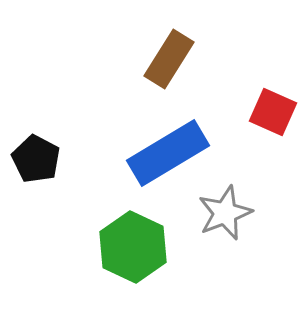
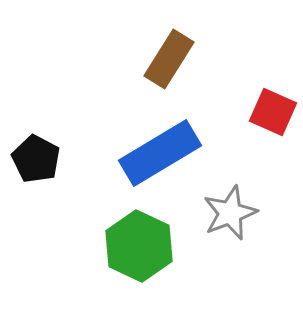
blue rectangle: moved 8 px left
gray star: moved 5 px right
green hexagon: moved 6 px right, 1 px up
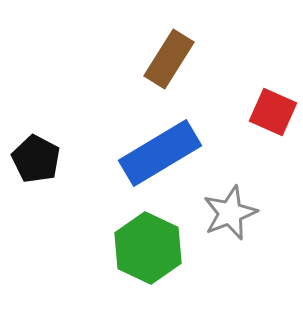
green hexagon: moved 9 px right, 2 px down
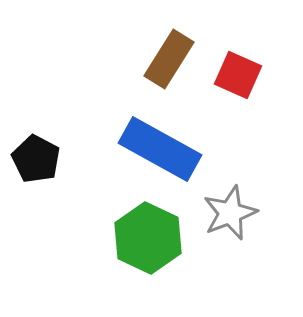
red square: moved 35 px left, 37 px up
blue rectangle: moved 4 px up; rotated 60 degrees clockwise
green hexagon: moved 10 px up
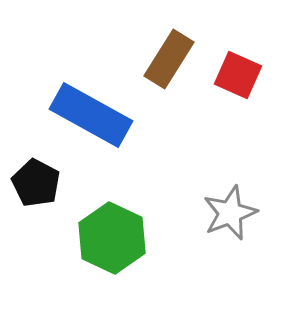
blue rectangle: moved 69 px left, 34 px up
black pentagon: moved 24 px down
green hexagon: moved 36 px left
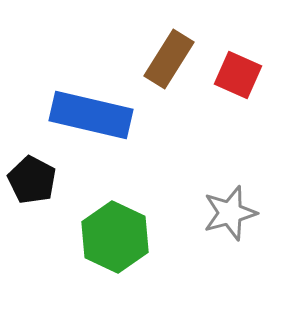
blue rectangle: rotated 16 degrees counterclockwise
black pentagon: moved 4 px left, 3 px up
gray star: rotated 6 degrees clockwise
green hexagon: moved 3 px right, 1 px up
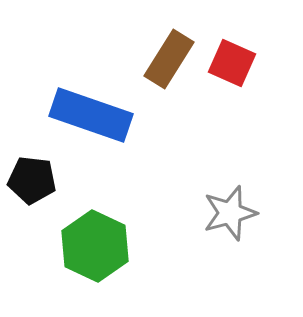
red square: moved 6 px left, 12 px up
blue rectangle: rotated 6 degrees clockwise
black pentagon: rotated 21 degrees counterclockwise
green hexagon: moved 20 px left, 9 px down
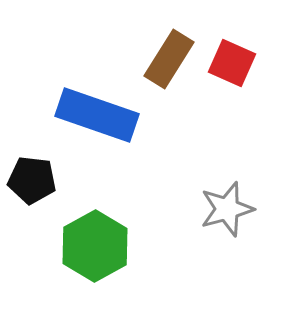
blue rectangle: moved 6 px right
gray star: moved 3 px left, 4 px up
green hexagon: rotated 6 degrees clockwise
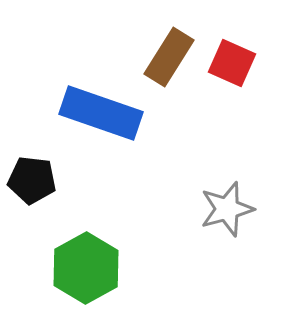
brown rectangle: moved 2 px up
blue rectangle: moved 4 px right, 2 px up
green hexagon: moved 9 px left, 22 px down
